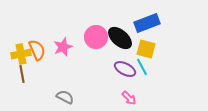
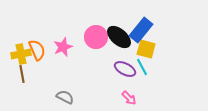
blue rectangle: moved 6 px left, 7 px down; rotated 30 degrees counterclockwise
black ellipse: moved 1 px left, 1 px up
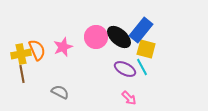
gray semicircle: moved 5 px left, 5 px up
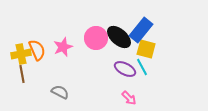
pink circle: moved 1 px down
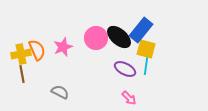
cyan line: moved 4 px right, 1 px up; rotated 36 degrees clockwise
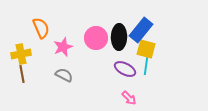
black ellipse: rotated 50 degrees clockwise
orange semicircle: moved 4 px right, 22 px up
gray semicircle: moved 4 px right, 17 px up
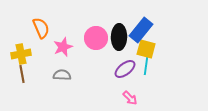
purple ellipse: rotated 65 degrees counterclockwise
gray semicircle: moved 2 px left; rotated 24 degrees counterclockwise
pink arrow: moved 1 px right
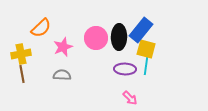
orange semicircle: rotated 70 degrees clockwise
purple ellipse: rotated 40 degrees clockwise
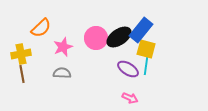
black ellipse: rotated 55 degrees clockwise
purple ellipse: moved 3 px right; rotated 30 degrees clockwise
gray semicircle: moved 2 px up
pink arrow: rotated 21 degrees counterclockwise
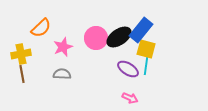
gray semicircle: moved 1 px down
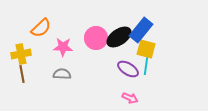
pink star: rotated 24 degrees clockwise
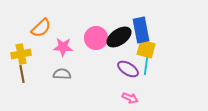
blue rectangle: rotated 50 degrees counterclockwise
